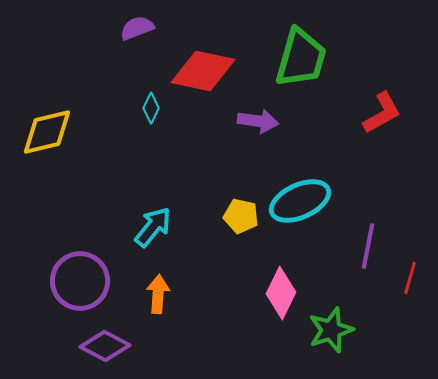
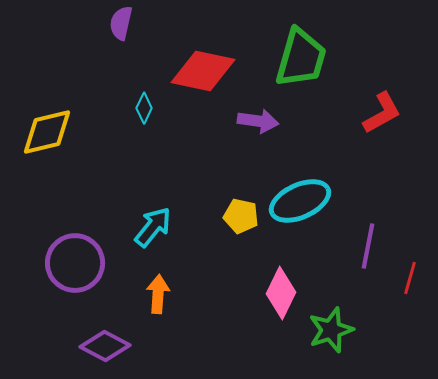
purple semicircle: moved 16 px left, 5 px up; rotated 56 degrees counterclockwise
cyan diamond: moved 7 px left
purple circle: moved 5 px left, 18 px up
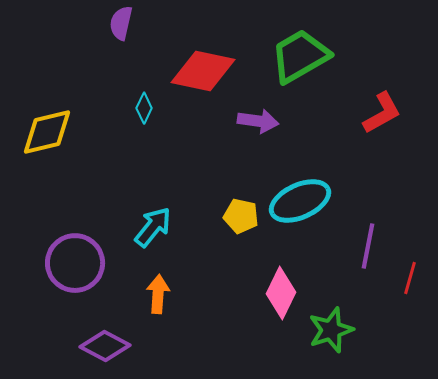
green trapezoid: moved 1 px left, 2 px up; rotated 136 degrees counterclockwise
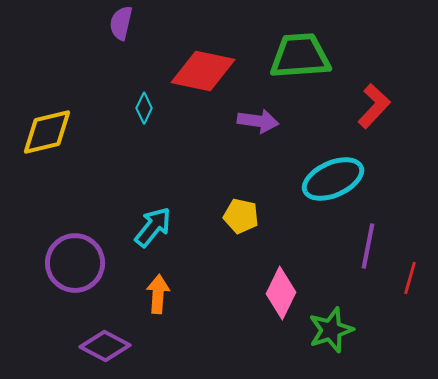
green trapezoid: rotated 26 degrees clockwise
red L-shape: moved 8 px left, 7 px up; rotated 18 degrees counterclockwise
cyan ellipse: moved 33 px right, 22 px up
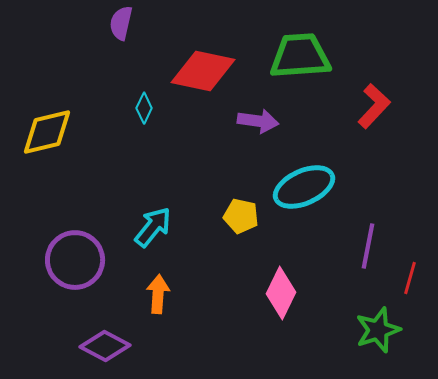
cyan ellipse: moved 29 px left, 8 px down
purple circle: moved 3 px up
green star: moved 47 px right
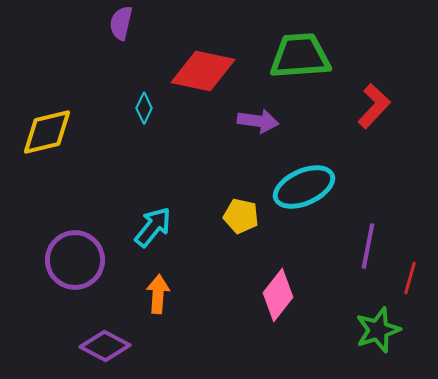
pink diamond: moved 3 px left, 2 px down; rotated 12 degrees clockwise
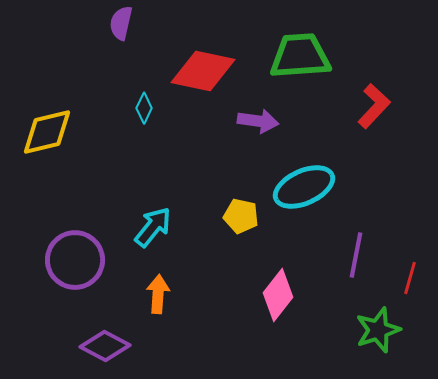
purple line: moved 12 px left, 9 px down
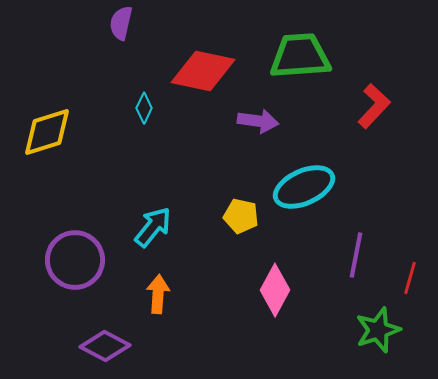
yellow diamond: rotated 4 degrees counterclockwise
pink diamond: moved 3 px left, 5 px up; rotated 9 degrees counterclockwise
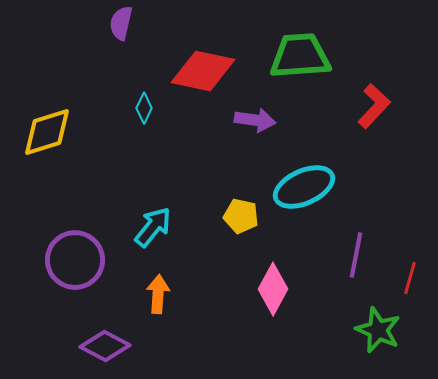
purple arrow: moved 3 px left, 1 px up
pink diamond: moved 2 px left, 1 px up
green star: rotated 30 degrees counterclockwise
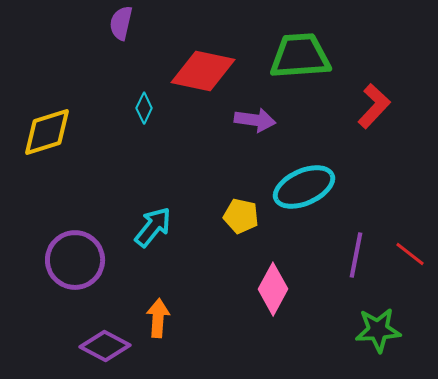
red line: moved 24 px up; rotated 68 degrees counterclockwise
orange arrow: moved 24 px down
green star: rotated 27 degrees counterclockwise
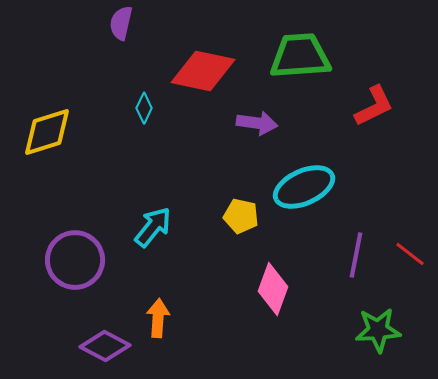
red L-shape: rotated 21 degrees clockwise
purple arrow: moved 2 px right, 3 px down
pink diamond: rotated 9 degrees counterclockwise
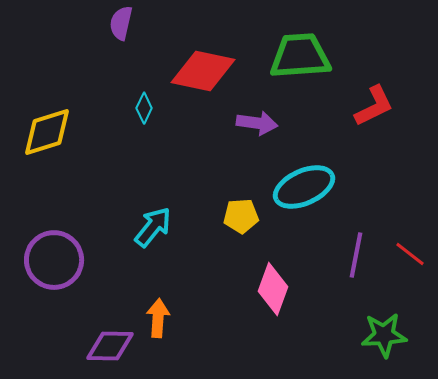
yellow pentagon: rotated 16 degrees counterclockwise
purple circle: moved 21 px left
green star: moved 6 px right, 5 px down
purple diamond: moved 5 px right; rotated 27 degrees counterclockwise
